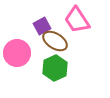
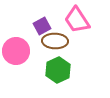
brown ellipse: rotated 30 degrees counterclockwise
pink circle: moved 1 px left, 2 px up
green hexagon: moved 3 px right, 2 px down
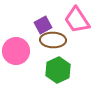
purple square: moved 1 px right, 1 px up
brown ellipse: moved 2 px left, 1 px up
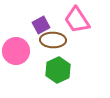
purple square: moved 2 px left
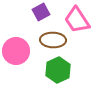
purple square: moved 13 px up
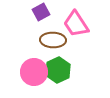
pink trapezoid: moved 1 px left, 4 px down
pink circle: moved 18 px right, 21 px down
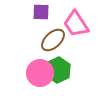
purple square: rotated 30 degrees clockwise
brown ellipse: rotated 45 degrees counterclockwise
pink circle: moved 6 px right, 1 px down
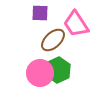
purple square: moved 1 px left, 1 px down
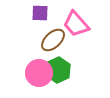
pink trapezoid: rotated 8 degrees counterclockwise
pink circle: moved 1 px left
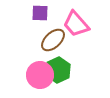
pink circle: moved 1 px right, 2 px down
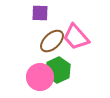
pink trapezoid: moved 13 px down
brown ellipse: moved 1 px left, 1 px down
pink circle: moved 2 px down
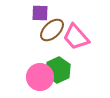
brown ellipse: moved 11 px up
